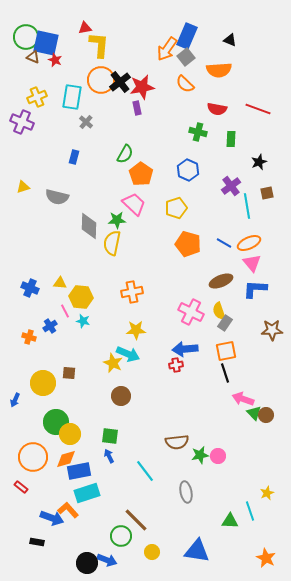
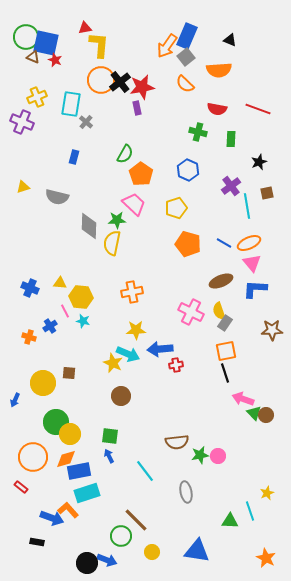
orange arrow at (167, 49): moved 3 px up
cyan rectangle at (72, 97): moved 1 px left, 7 px down
blue arrow at (185, 349): moved 25 px left
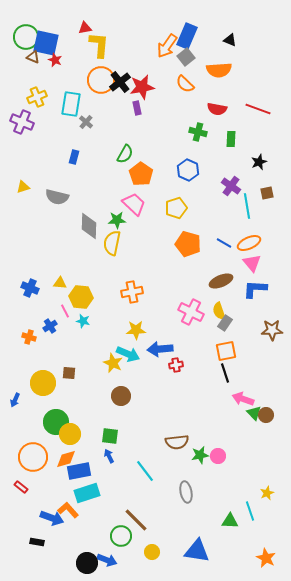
purple cross at (231, 186): rotated 18 degrees counterclockwise
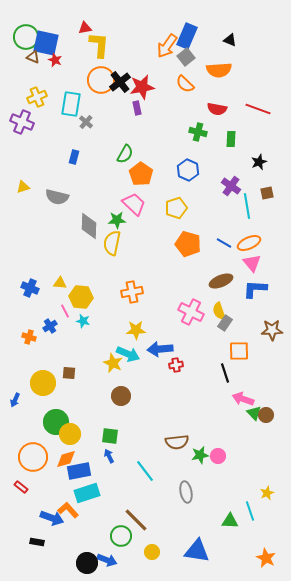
orange square at (226, 351): moved 13 px right; rotated 10 degrees clockwise
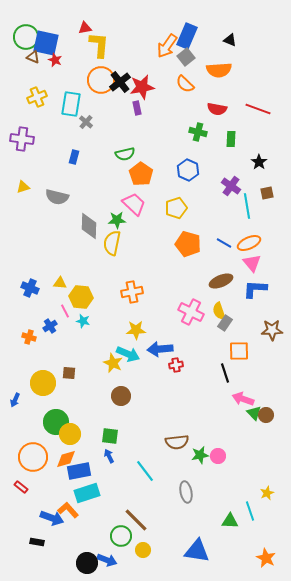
purple cross at (22, 122): moved 17 px down; rotated 15 degrees counterclockwise
green semicircle at (125, 154): rotated 48 degrees clockwise
black star at (259, 162): rotated 14 degrees counterclockwise
yellow circle at (152, 552): moved 9 px left, 2 px up
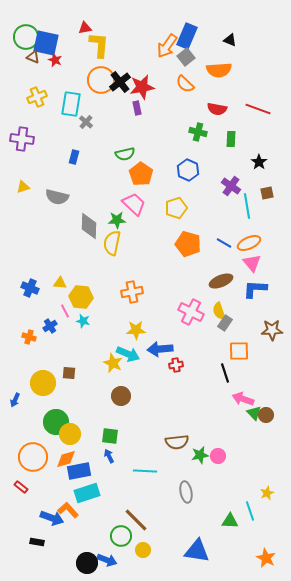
cyan line at (145, 471): rotated 50 degrees counterclockwise
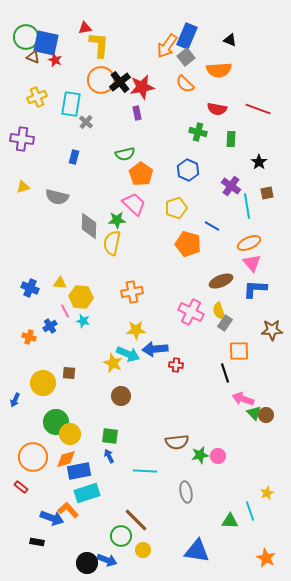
purple rectangle at (137, 108): moved 5 px down
blue line at (224, 243): moved 12 px left, 17 px up
blue arrow at (160, 349): moved 5 px left
red cross at (176, 365): rotated 16 degrees clockwise
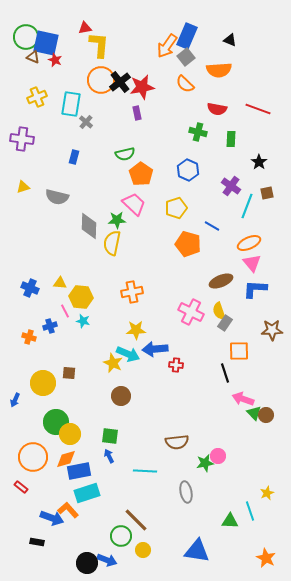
cyan line at (247, 206): rotated 30 degrees clockwise
blue cross at (50, 326): rotated 16 degrees clockwise
green star at (200, 455): moved 5 px right, 8 px down
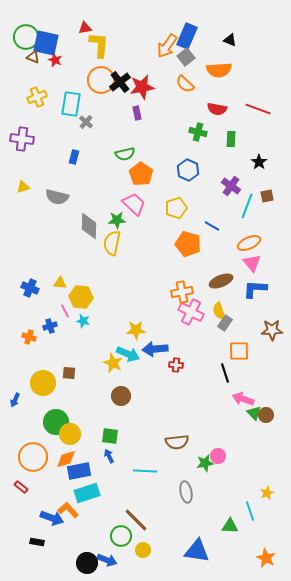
brown square at (267, 193): moved 3 px down
orange cross at (132, 292): moved 50 px right
green triangle at (230, 521): moved 5 px down
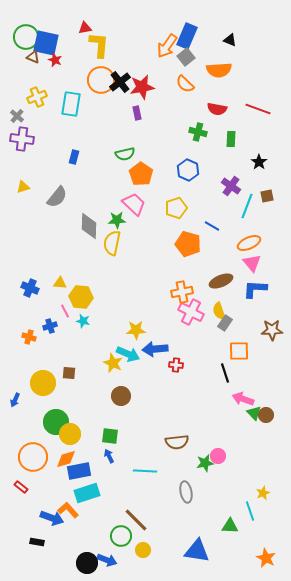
gray cross at (86, 122): moved 69 px left, 6 px up
gray semicircle at (57, 197): rotated 65 degrees counterclockwise
yellow star at (267, 493): moved 4 px left
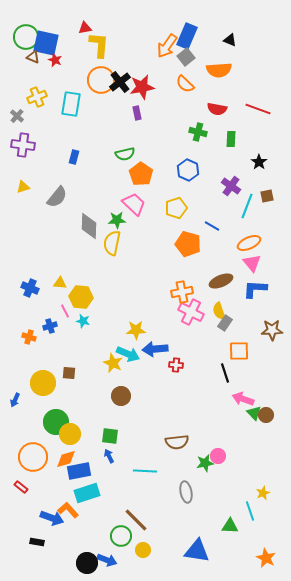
purple cross at (22, 139): moved 1 px right, 6 px down
